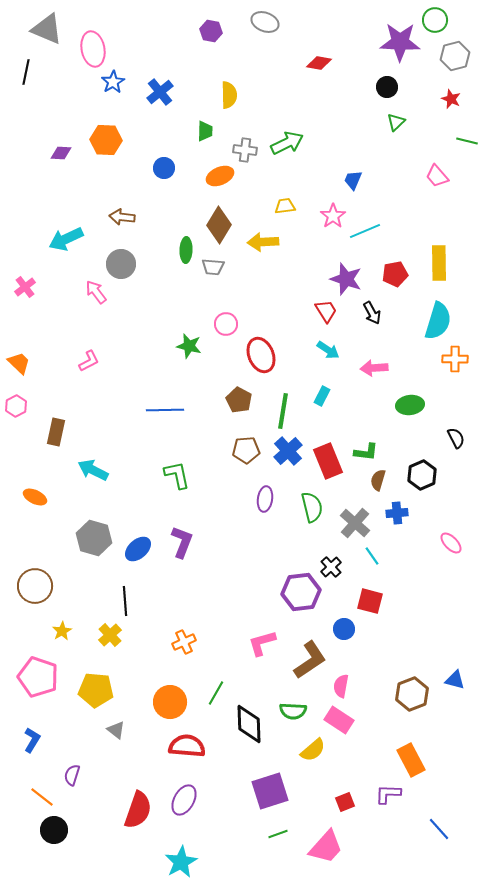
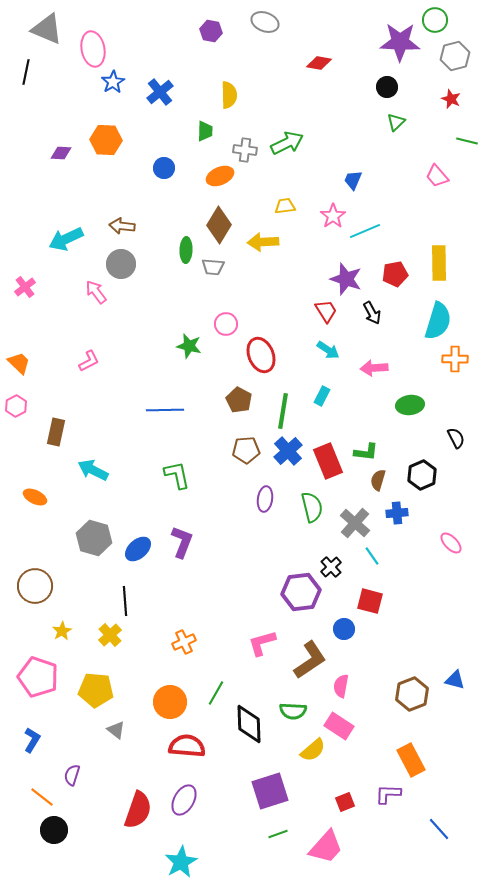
brown arrow at (122, 217): moved 9 px down
pink rectangle at (339, 720): moved 6 px down
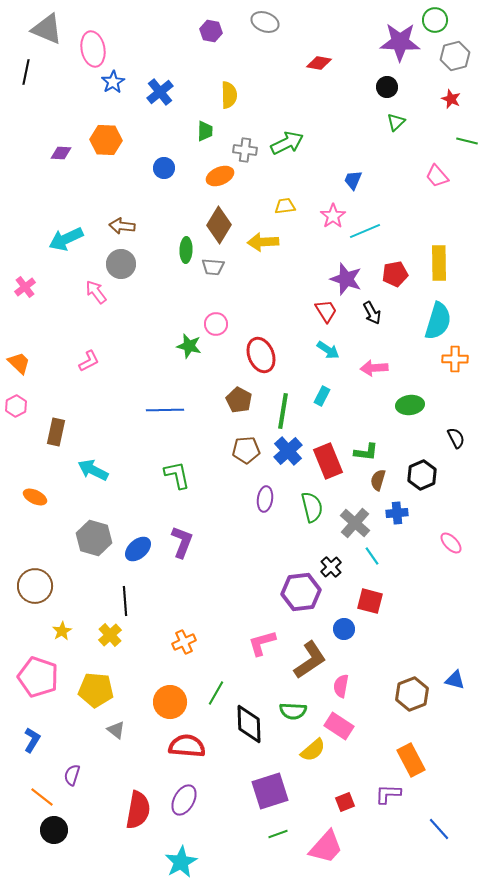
pink circle at (226, 324): moved 10 px left
red semicircle at (138, 810): rotated 9 degrees counterclockwise
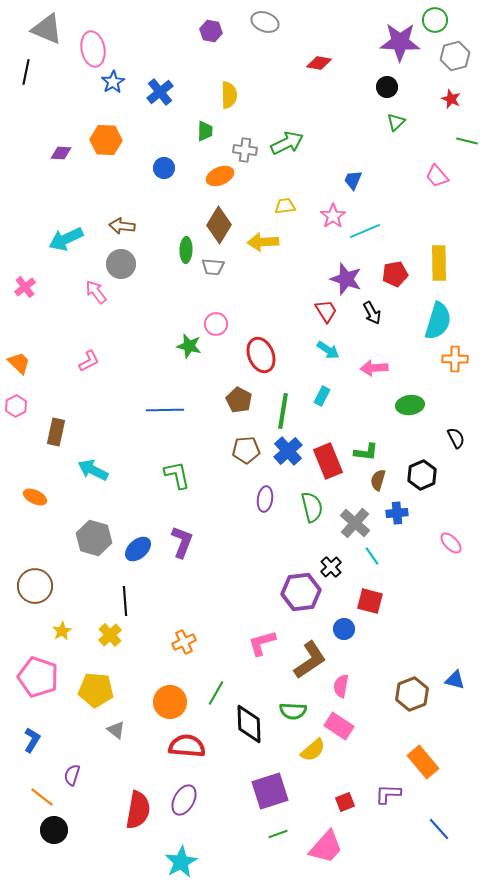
orange rectangle at (411, 760): moved 12 px right, 2 px down; rotated 12 degrees counterclockwise
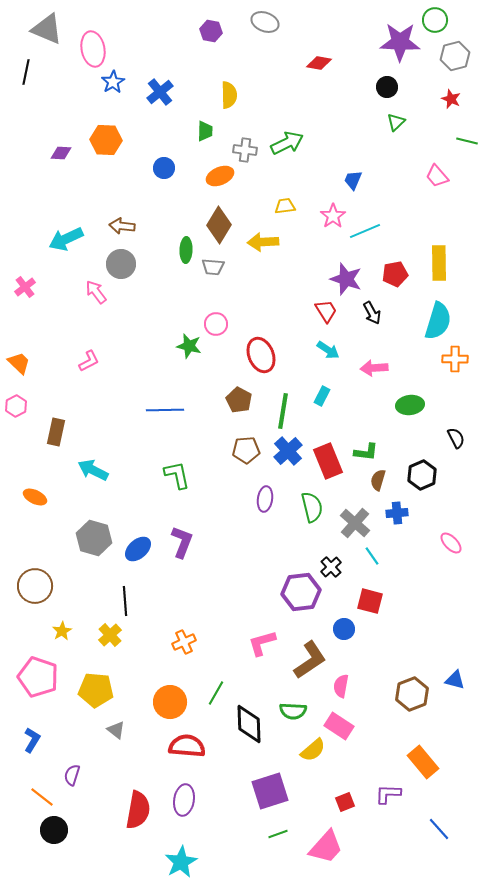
purple ellipse at (184, 800): rotated 20 degrees counterclockwise
